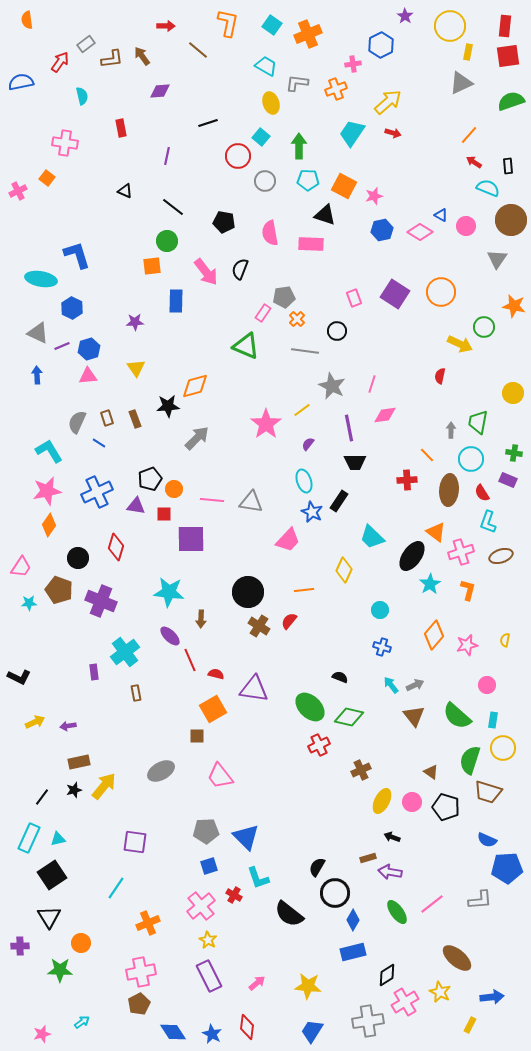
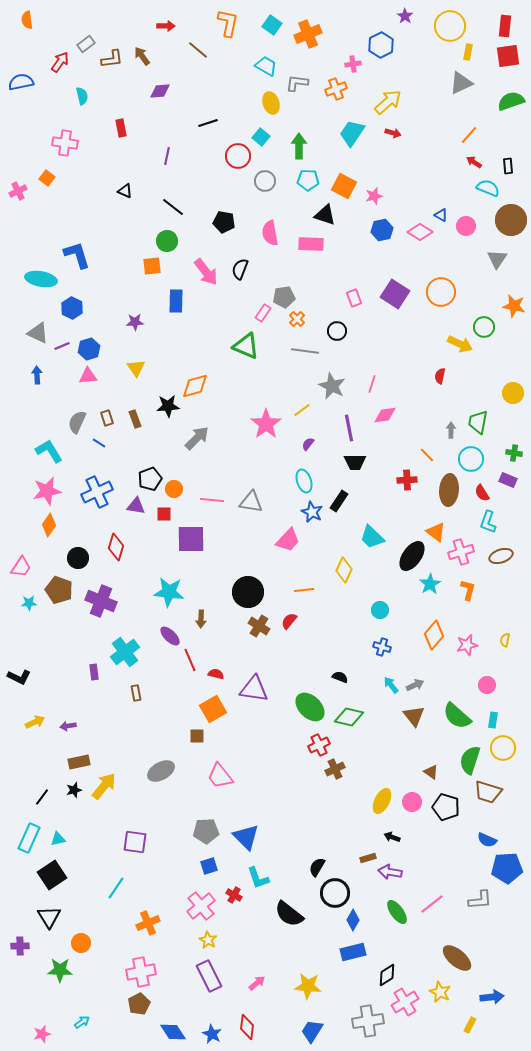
brown cross at (361, 770): moved 26 px left, 1 px up
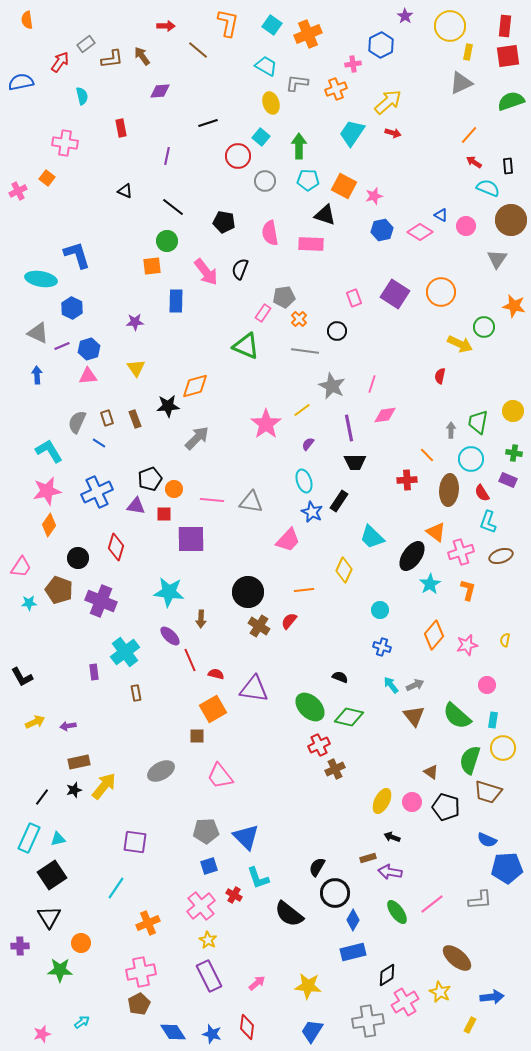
orange cross at (297, 319): moved 2 px right
yellow circle at (513, 393): moved 18 px down
black L-shape at (19, 677): moved 3 px right; rotated 35 degrees clockwise
blue star at (212, 1034): rotated 12 degrees counterclockwise
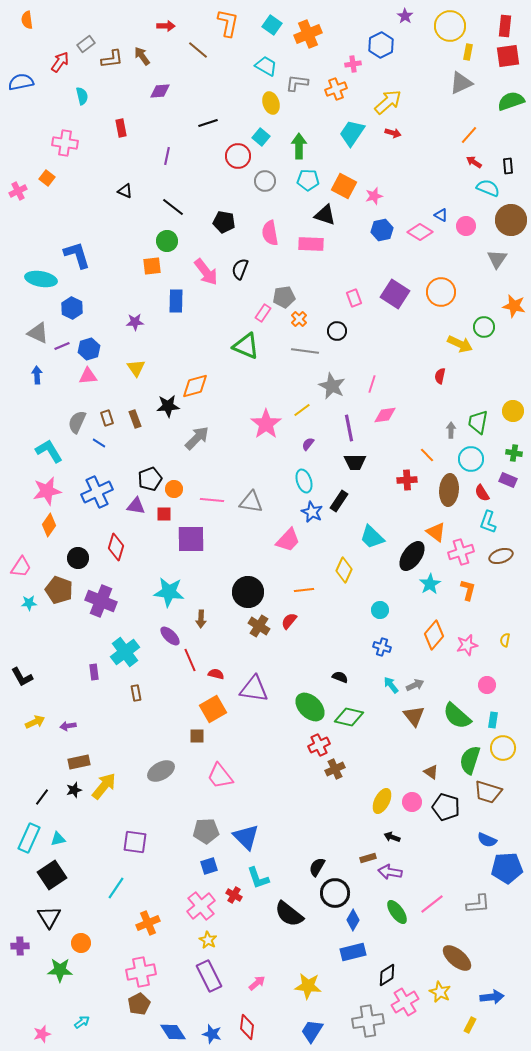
gray L-shape at (480, 900): moved 2 px left, 4 px down
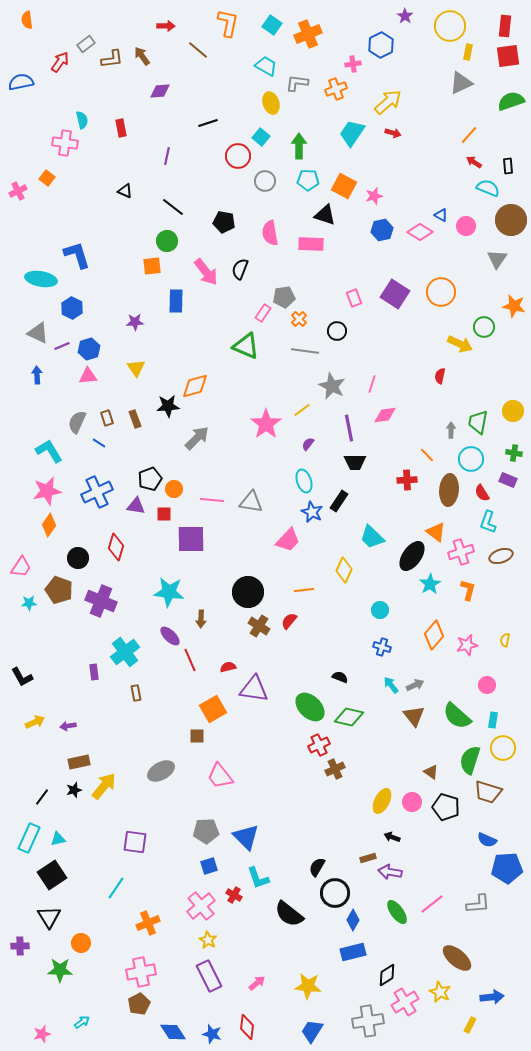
cyan semicircle at (82, 96): moved 24 px down
red semicircle at (216, 674): moved 12 px right, 7 px up; rotated 28 degrees counterclockwise
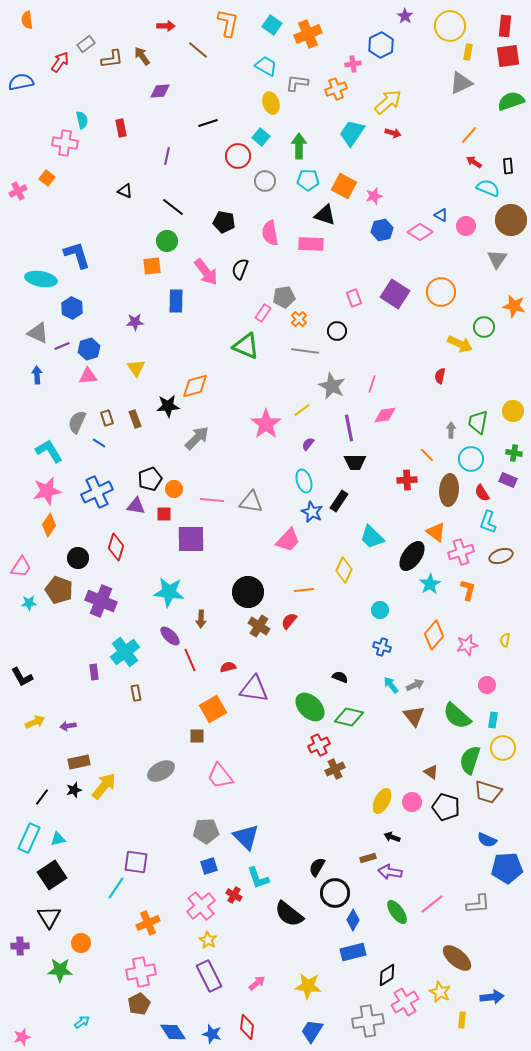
purple square at (135, 842): moved 1 px right, 20 px down
yellow rectangle at (470, 1025): moved 8 px left, 5 px up; rotated 21 degrees counterclockwise
pink star at (42, 1034): moved 20 px left, 3 px down
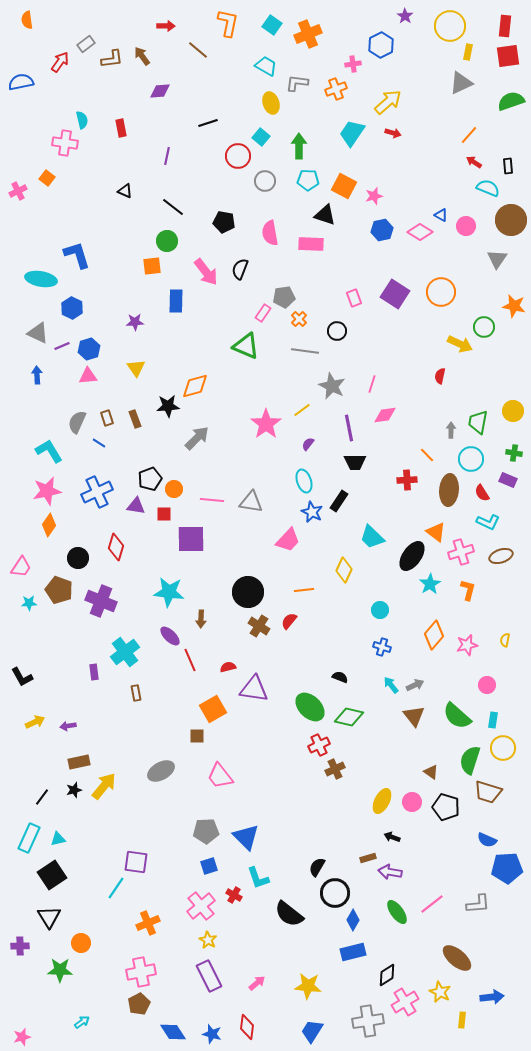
cyan L-shape at (488, 522): rotated 85 degrees counterclockwise
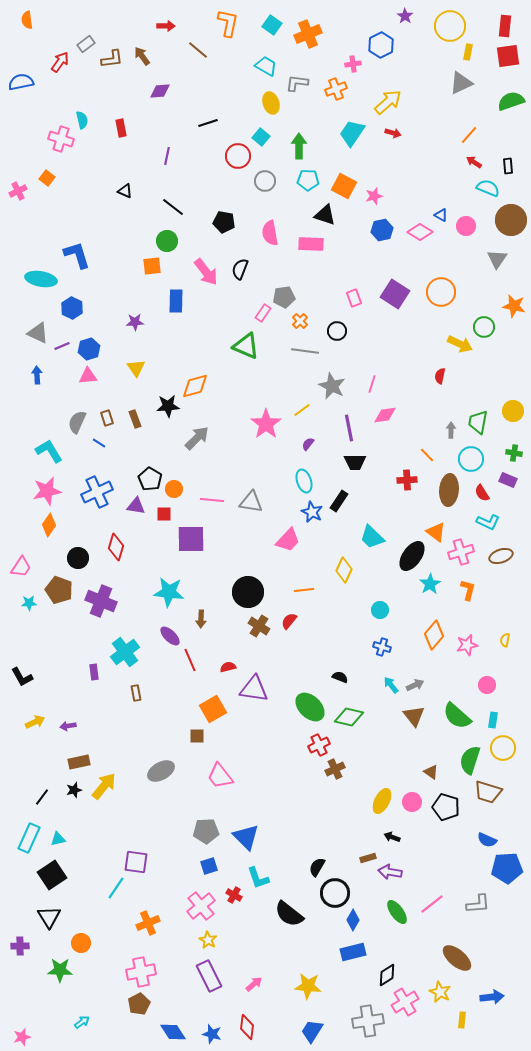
pink cross at (65, 143): moved 4 px left, 4 px up; rotated 10 degrees clockwise
orange cross at (299, 319): moved 1 px right, 2 px down
black pentagon at (150, 479): rotated 20 degrees counterclockwise
pink arrow at (257, 983): moved 3 px left, 1 px down
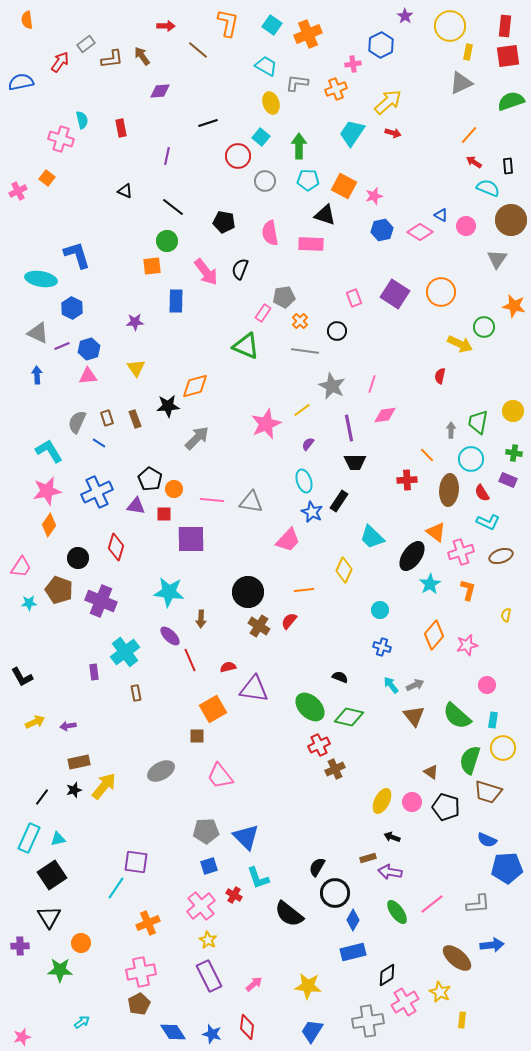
pink star at (266, 424): rotated 12 degrees clockwise
yellow semicircle at (505, 640): moved 1 px right, 25 px up
blue arrow at (492, 997): moved 52 px up
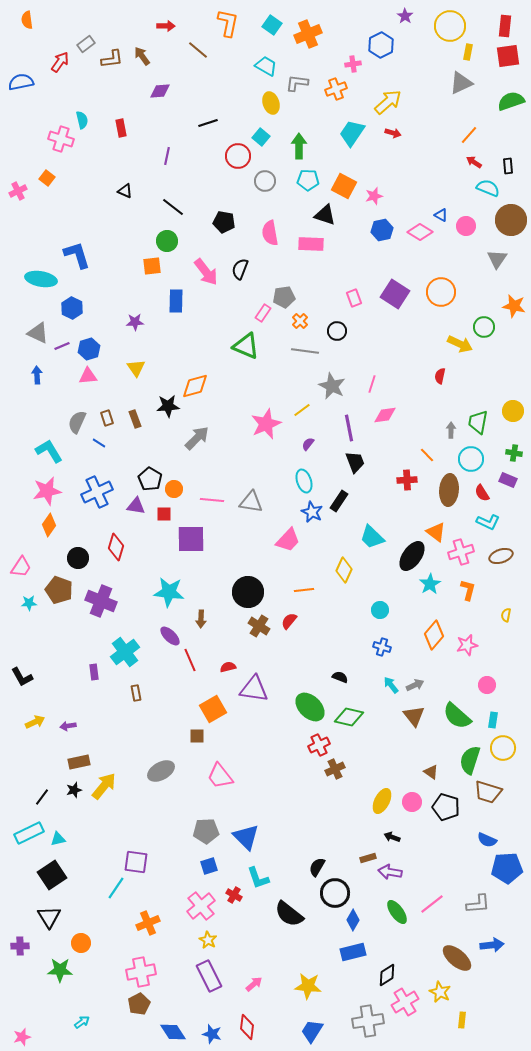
black trapezoid at (355, 462): rotated 110 degrees counterclockwise
cyan rectangle at (29, 838): moved 5 px up; rotated 40 degrees clockwise
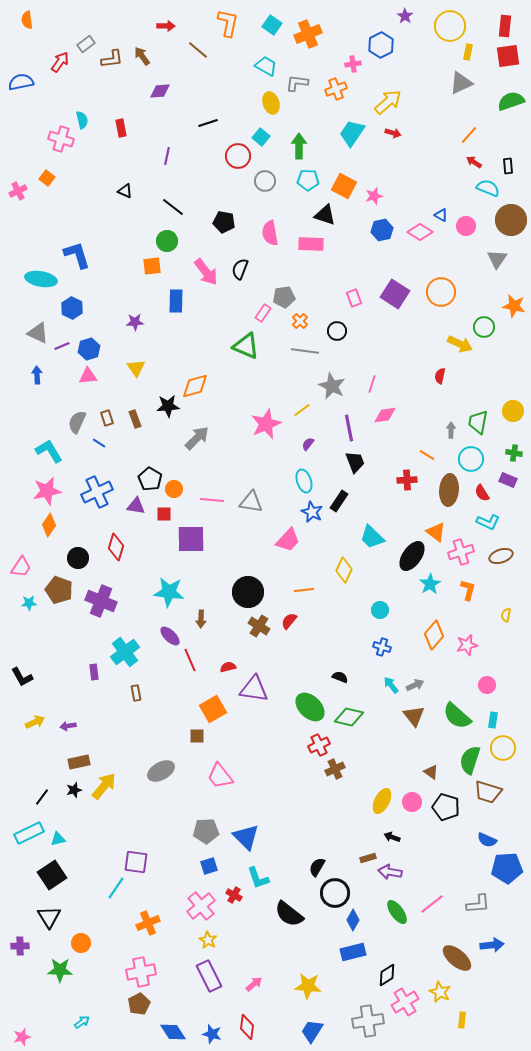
orange line at (427, 455): rotated 14 degrees counterclockwise
